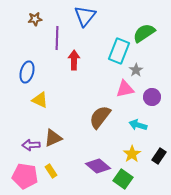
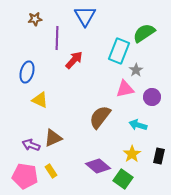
blue triangle: rotated 10 degrees counterclockwise
red arrow: rotated 42 degrees clockwise
purple arrow: rotated 24 degrees clockwise
black rectangle: rotated 21 degrees counterclockwise
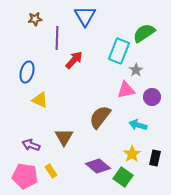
pink triangle: moved 1 px right, 1 px down
brown triangle: moved 11 px right, 1 px up; rotated 36 degrees counterclockwise
black rectangle: moved 4 px left, 2 px down
green square: moved 2 px up
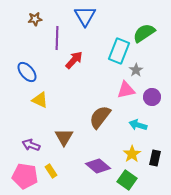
blue ellipse: rotated 55 degrees counterclockwise
green square: moved 4 px right, 3 px down
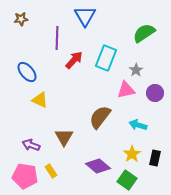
brown star: moved 14 px left
cyan rectangle: moved 13 px left, 7 px down
purple circle: moved 3 px right, 4 px up
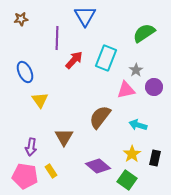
blue ellipse: moved 2 px left; rotated 15 degrees clockwise
purple circle: moved 1 px left, 6 px up
yellow triangle: rotated 30 degrees clockwise
purple arrow: moved 2 px down; rotated 102 degrees counterclockwise
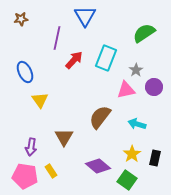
purple line: rotated 10 degrees clockwise
cyan arrow: moved 1 px left, 1 px up
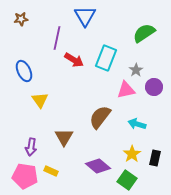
red arrow: rotated 78 degrees clockwise
blue ellipse: moved 1 px left, 1 px up
yellow rectangle: rotated 32 degrees counterclockwise
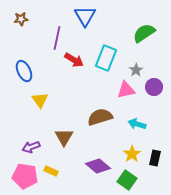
brown semicircle: rotated 35 degrees clockwise
purple arrow: rotated 60 degrees clockwise
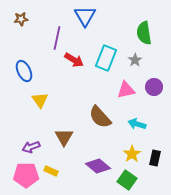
green semicircle: rotated 65 degrees counterclockwise
gray star: moved 1 px left, 10 px up
brown semicircle: rotated 115 degrees counterclockwise
pink pentagon: moved 1 px right, 1 px up; rotated 10 degrees counterclockwise
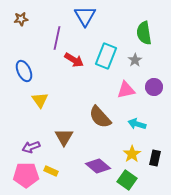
cyan rectangle: moved 2 px up
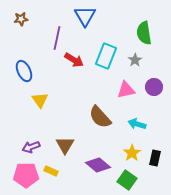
brown triangle: moved 1 px right, 8 px down
yellow star: moved 1 px up
purple diamond: moved 1 px up
